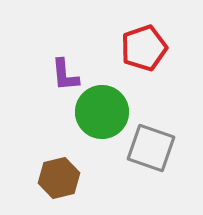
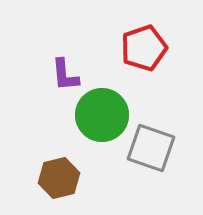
green circle: moved 3 px down
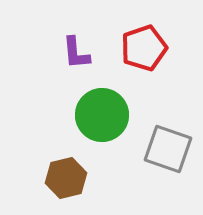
purple L-shape: moved 11 px right, 22 px up
gray square: moved 17 px right, 1 px down
brown hexagon: moved 7 px right
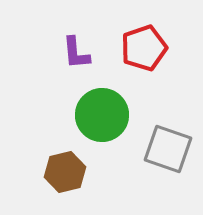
brown hexagon: moved 1 px left, 6 px up
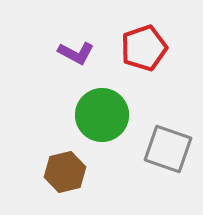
purple L-shape: rotated 57 degrees counterclockwise
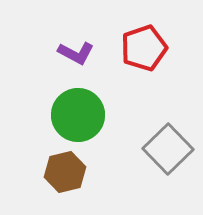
green circle: moved 24 px left
gray square: rotated 27 degrees clockwise
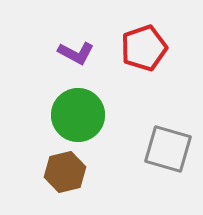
gray square: rotated 30 degrees counterclockwise
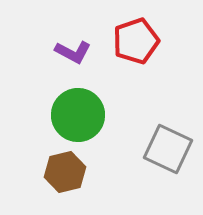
red pentagon: moved 8 px left, 7 px up
purple L-shape: moved 3 px left, 1 px up
gray square: rotated 9 degrees clockwise
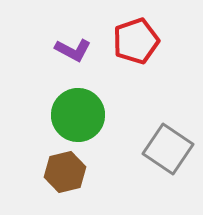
purple L-shape: moved 2 px up
gray square: rotated 9 degrees clockwise
